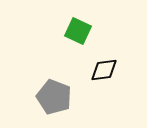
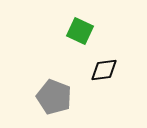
green square: moved 2 px right
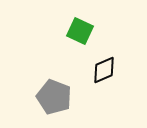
black diamond: rotated 16 degrees counterclockwise
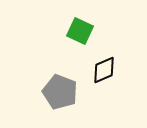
gray pentagon: moved 6 px right, 5 px up
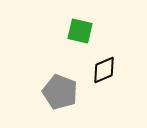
green square: rotated 12 degrees counterclockwise
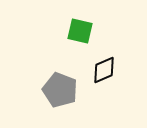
gray pentagon: moved 2 px up
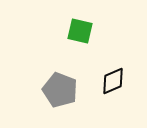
black diamond: moved 9 px right, 11 px down
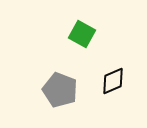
green square: moved 2 px right, 3 px down; rotated 16 degrees clockwise
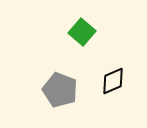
green square: moved 2 px up; rotated 12 degrees clockwise
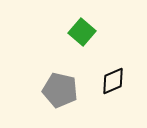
gray pentagon: rotated 8 degrees counterclockwise
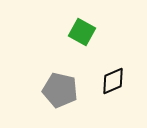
green square: rotated 12 degrees counterclockwise
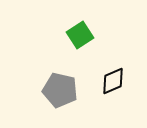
green square: moved 2 px left, 3 px down; rotated 28 degrees clockwise
